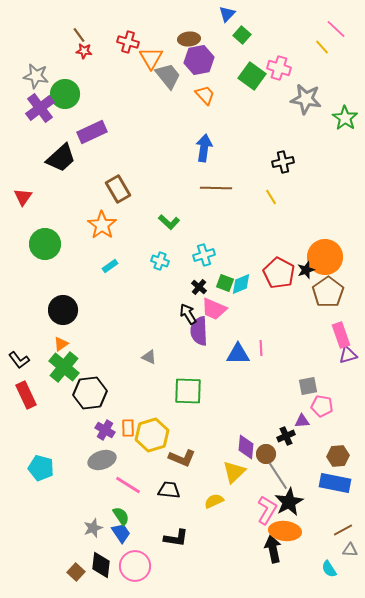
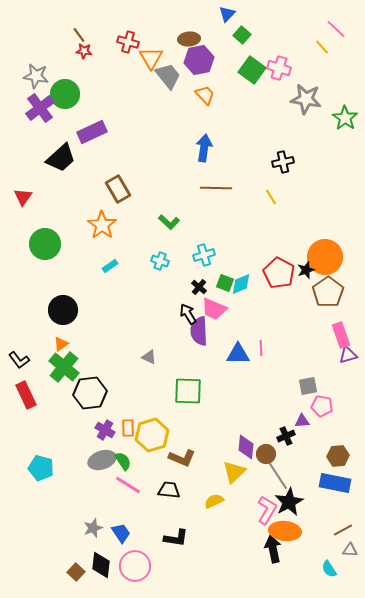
green square at (252, 76): moved 6 px up
green semicircle at (121, 516): moved 2 px right, 55 px up
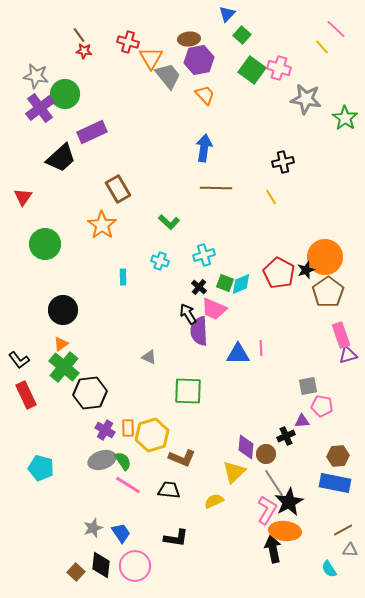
cyan rectangle at (110, 266): moved 13 px right, 11 px down; rotated 56 degrees counterclockwise
gray line at (278, 476): moved 4 px left, 7 px down
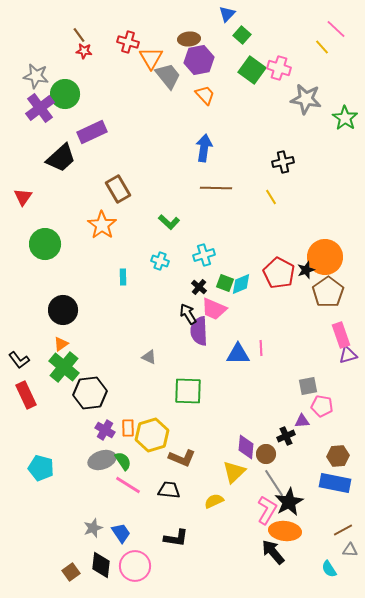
black arrow at (273, 549): moved 3 px down; rotated 28 degrees counterclockwise
brown square at (76, 572): moved 5 px left; rotated 12 degrees clockwise
